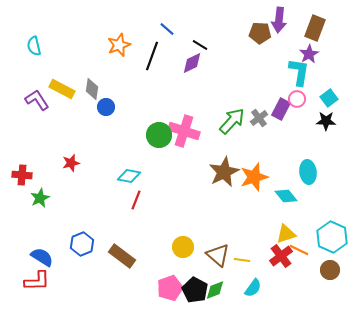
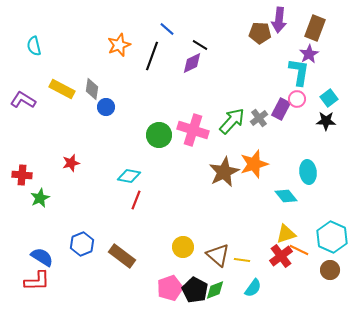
purple L-shape at (37, 100): moved 14 px left; rotated 25 degrees counterclockwise
pink cross at (184, 131): moved 9 px right, 1 px up
orange star at (254, 177): moved 13 px up
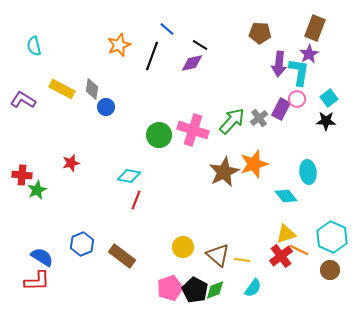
purple arrow at (279, 20): moved 44 px down
purple diamond at (192, 63): rotated 15 degrees clockwise
green star at (40, 198): moved 3 px left, 8 px up
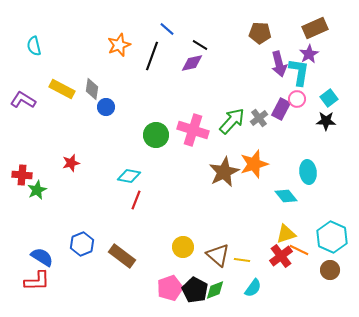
brown rectangle at (315, 28): rotated 45 degrees clockwise
purple arrow at (279, 64): rotated 20 degrees counterclockwise
green circle at (159, 135): moved 3 px left
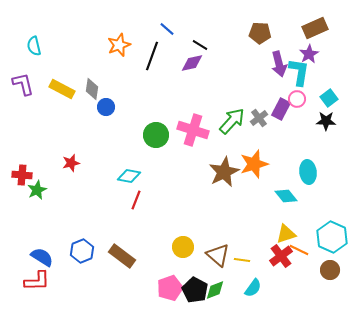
purple L-shape at (23, 100): moved 16 px up; rotated 45 degrees clockwise
blue hexagon at (82, 244): moved 7 px down
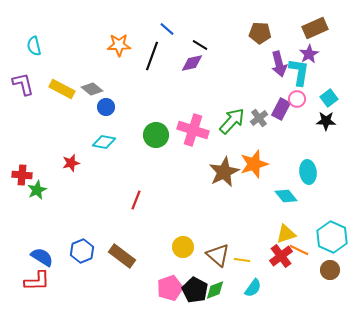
orange star at (119, 45): rotated 20 degrees clockwise
gray diamond at (92, 89): rotated 60 degrees counterclockwise
cyan diamond at (129, 176): moved 25 px left, 34 px up
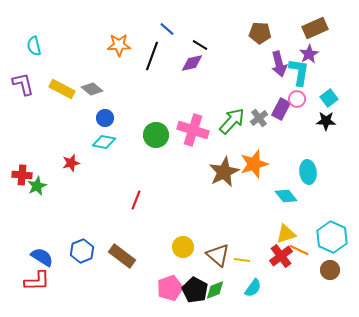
blue circle at (106, 107): moved 1 px left, 11 px down
green star at (37, 190): moved 4 px up
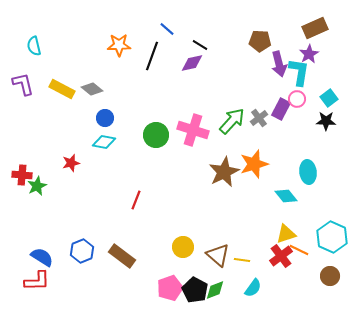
brown pentagon at (260, 33): moved 8 px down
brown circle at (330, 270): moved 6 px down
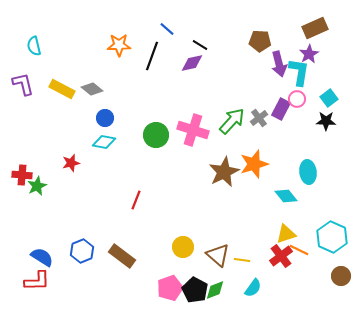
brown circle at (330, 276): moved 11 px right
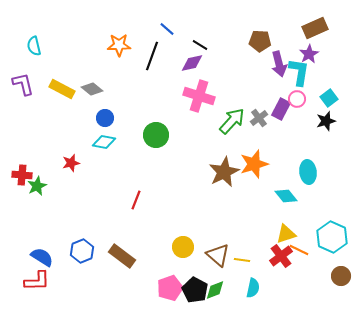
black star at (326, 121): rotated 18 degrees counterclockwise
pink cross at (193, 130): moved 6 px right, 34 px up
cyan semicircle at (253, 288): rotated 24 degrees counterclockwise
